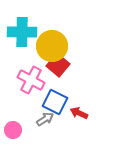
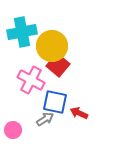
cyan cross: rotated 12 degrees counterclockwise
blue square: rotated 15 degrees counterclockwise
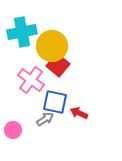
pink cross: rotated 8 degrees clockwise
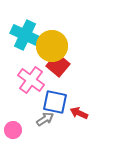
cyan cross: moved 3 px right, 3 px down; rotated 36 degrees clockwise
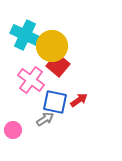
red arrow: moved 13 px up; rotated 120 degrees clockwise
